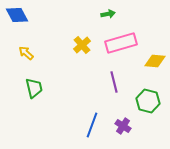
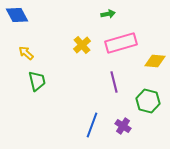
green trapezoid: moved 3 px right, 7 px up
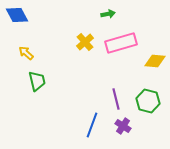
yellow cross: moved 3 px right, 3 px up
purple line: moved 2 px right, 17 px down
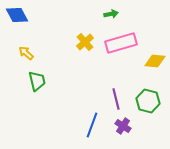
green arrow: moved 3 px right
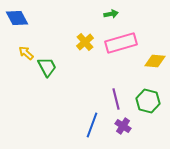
blue diamond: moved 3 px down
green trapezoid: moved 10 px right, 14 px up; rotated 15 degrees counterclockwise
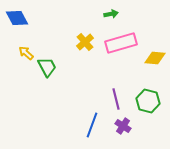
yellow diamond: moved 3 px up
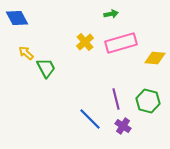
green trapezoid: moved 1 px left, 1 px down
blue line: moved 2 px left, 6 px up; rotated 65 degrees counterclockwise
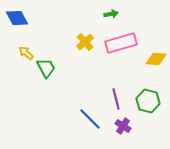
yellow diamond: moved 1 px right, 1 px down
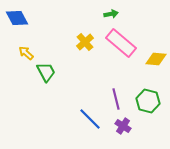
pink rectangle: rotated 56 degrees clockwise
green trapezoid: moved 4 px down
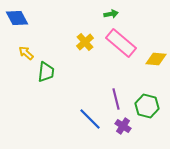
green trapezoid: rotated 35 degrees clockwise
green hexagon: moved 1 px left, 5 px down
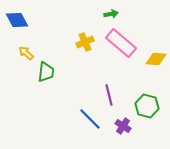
blue diamond: moved 2 px down
yellow cross: rotated 18 degrees clockwise
purple line: moved 7 px left, 4 px up
